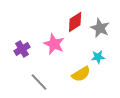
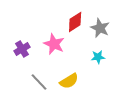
yellow semicircle: moved 12 px left, 7 px down
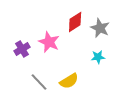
pink star: moved 5 px left, 2 px up
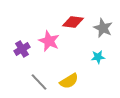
red diamond: moved 2 px left; rotated 40 degrees clockwise
gray star: moved 3 px right
pink star: moved 1 px up
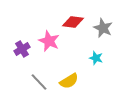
cyan star: moved 2 px left, 1 px down; rotated 24 degrees clockwise
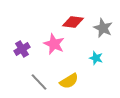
pink star: moved 5 px right, 3 px down
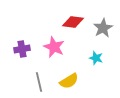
gray star: rotated 18 degrees clockwise
pink star: moved 3 px down
purple cross: rotated 21 degrees clockwise
gray line: rotated 30 degrees clockwise
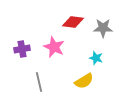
gray star: rotated 30 degrees clockwise
yellow semicircle: moved 15 px right
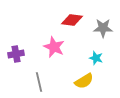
red diamond: moved 1 px left, 2 px up
purple cross: moved 6 px left, 5 px down
